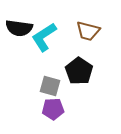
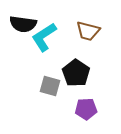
black semicircle: moved 4 px right, 4 px up
black pentagon: moved 3 px left, 2 px down
purple pentagon: moved 33 px right
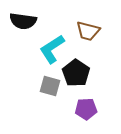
black semicircle: moved 3 px up
cyan L-shape: moved 8 px right, 12 px down
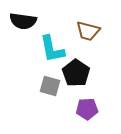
cyan L-shape: rotated 68 degrees counterclockwise
purple pentagon: moved 1 px right
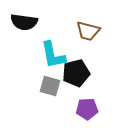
black semicircle: moved 1 px right, 1 px down
cyan L-shape: moved 1 px right, 6 px down
black pentagon: rotated 24 degrees clockwise
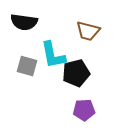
gray square: moved 23 px left, 20 px up
purple pentagon: moved 3 px left, 1 px down
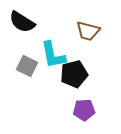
black semicircle: moved 2 px left; rotated 24 degrees clockwise
gray square: rotated 10 degrees clockwise
black pentagon: moved 2 px left, 1 px down
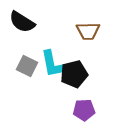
brown trapezoid: rotated 15 degrees counterclockwise
cyan L-shape: moved 9 px down
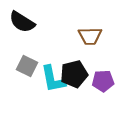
brown trapezoid: moved 2 px right, 5 px down
cyan L-shape: moved 15 px down
purple pentagon: moved 19 px right, 29 px up
